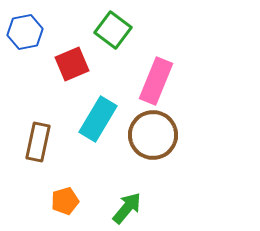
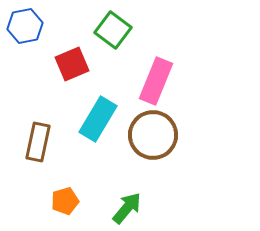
blue hexagon: moved 6 px up
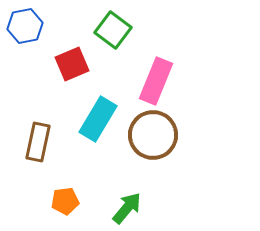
orange pentagon: rotated 8 degrees clockwise
